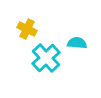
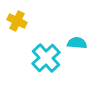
yellow cross: moved 10 px left, 8 px up
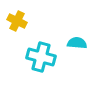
cyan cross: moved 5 px left, 1 px up; rotated 32 degrees counterclockwise
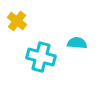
yellow cross: rotated 12 degrees clockwise
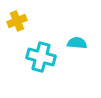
yellow cross: rotated 30 degrees clockwise
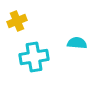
cyan cross: moved 7 px left; rotated 24 degrees counterclockwise
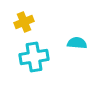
yellow cross: moved 7 px right, 1 px down
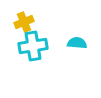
cyan cross: moved 1 px left, 11 px up
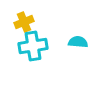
cyan semicircle: moved 1 px right, 1 px up
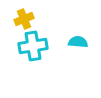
yellow cross: moved 3 px up
